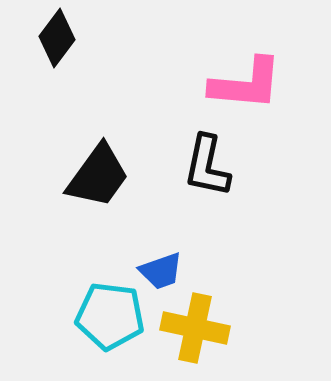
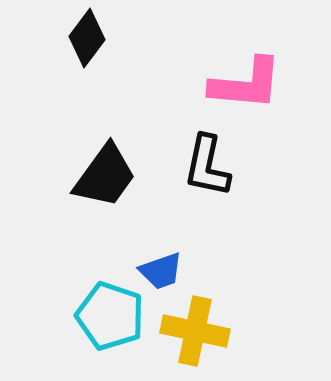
black diamond: moved 30 px right
black trapezoid: moved 7 px right
cyan pentagon: rotated 12 degrees clockwise
yellow cross: moved 3 px down
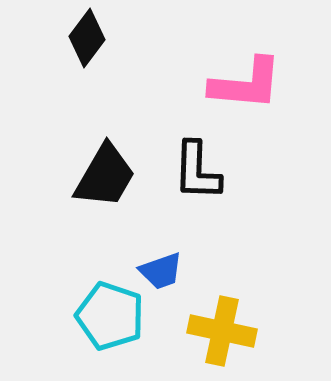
black L-shape: moved 10 px left, 5 px down; rotated 10 degrees counterclockwise
black trapezoid: rotated 6 degrees counterclockwise
yellow cross: moved 27 px right
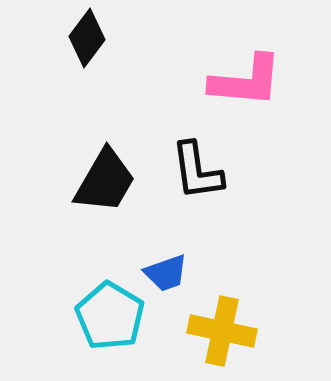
pink L-shape: moved 3 px up
black L-shape: rotated 10 degrees counterclockwise
black trapezoid: moved 5 px down
blue trapezoid: moved 5 px right, 2 px down
cyan pentagon: rotated 12 degrees clockwise
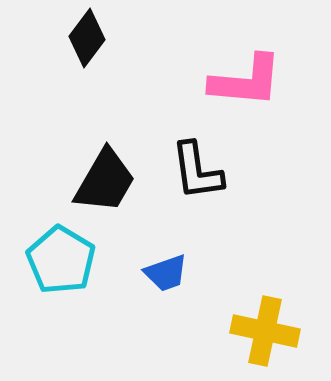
cyan pentagon: moved 49 px left, 56 px up
yellow cross: moved 43 px right
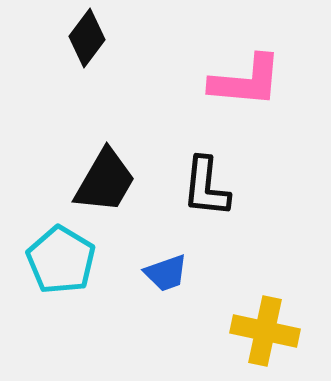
black L-shape: moved 9 px right, 16 px down; rotated 14 degrees clockwise
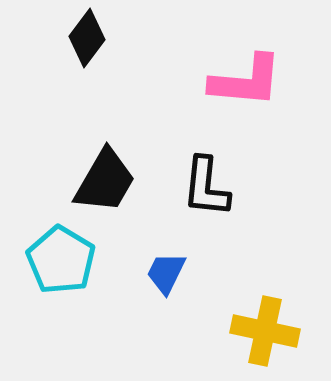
blue trapezoid: rotated 135 degrees clockwise
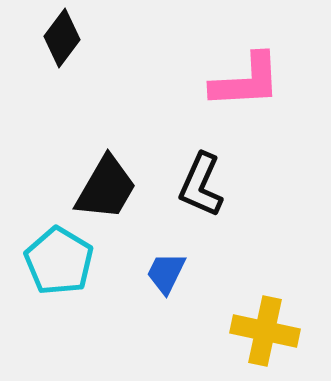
black diamond: moved 25 px left
pink L-shape: rotated 8 degrees counterclockwise
black trapezoid: moved 1 px right, 7 px down
black L-shape: moved 5 px left, 2 px up; rotated 18 degrees clockwise
cyan pentagon: moved 2 px left, 1 px down
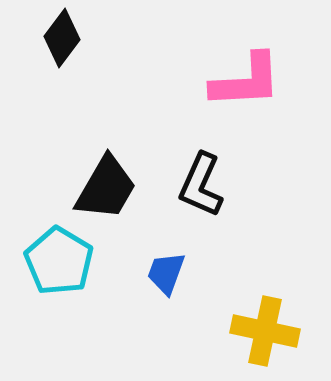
blue trapezoid: rotated 6 degrees counterclockwise
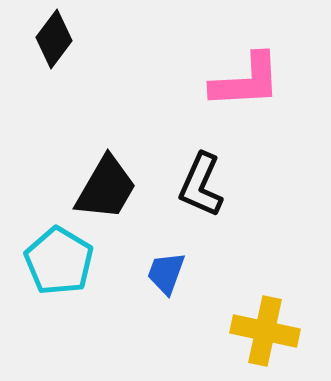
black diamond: moved 8 px left, 1 px down
